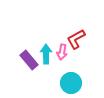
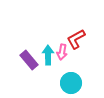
cyan arrow: moved 2 px right, 1 px down
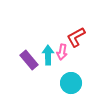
red L-shape: moved 2 px up
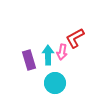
red L-shape: moved 1 px left, 1 px down
purple rectangle: rotated 24 degrees clockwise
cyan circle: moved 16 px left
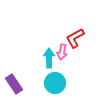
cyan arrow: moved 1 px right, 3 px down
purple rectangle: moved 15 px left, 24 px down; rotated 18 degrees counterclockwise
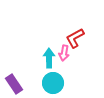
pink arrow: moved 2 px right, 1 px down
cyan circle: moved 2 px left
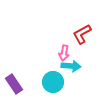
red L-shape: moved 7 px right, 4 px up
cyan arrow: moved 22 px right, 8 px down; rotated 96 degrees clockwise
cyan circle: moved 1 px up
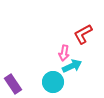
red L-shape: moved 1 px right
cyan arrow: moved 1 px right; rotated 30 degrees counterclockwise
purple rectangle: moved 1 px left
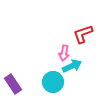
red L-shape: rotated 10 degrees clockwise
